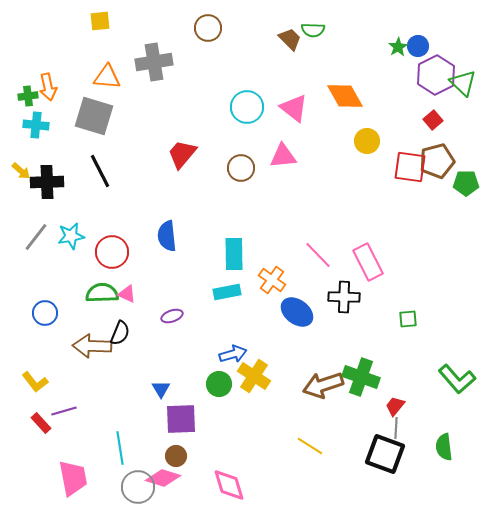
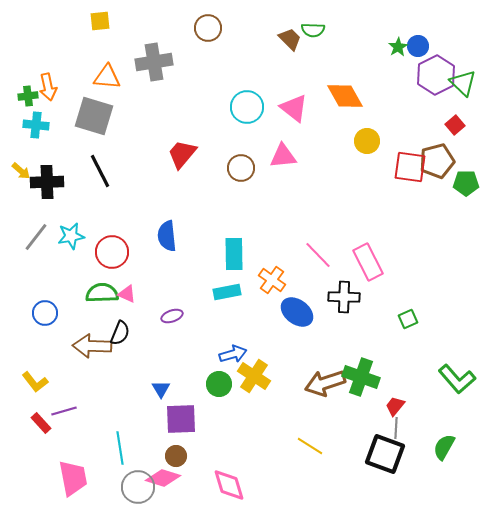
red square at (433, 120): moved 22 px right, 5 px down
green square at (408, 319): rotated 18 degrees counterclockwise
brown arrow at (323, 385): moved 2 px right, 2 px up
green semicircle at (444, 447): rotated 36 degrees clockwise
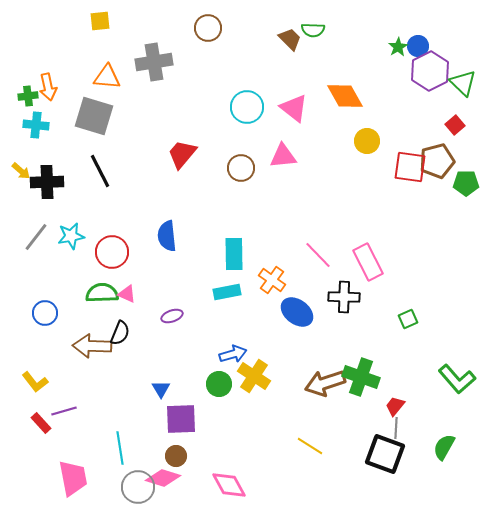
purple hexagon at (436, 75): moved 6 px left, 4 px up
pink diamond at (229, 485): rotated 12 degrees counterclockwise
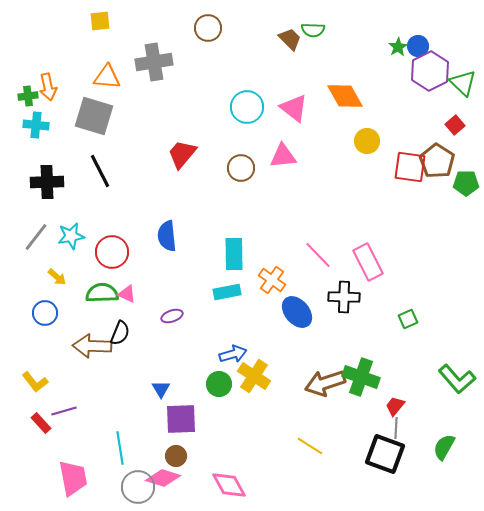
brown pentagon at (437, 161): rotated 24 degrees counterclockwise
yellow arrow at (21, 171): moved 36 px right, 106 px down
blue ellipse at (297, 312): rotated 12 degrees clockwise
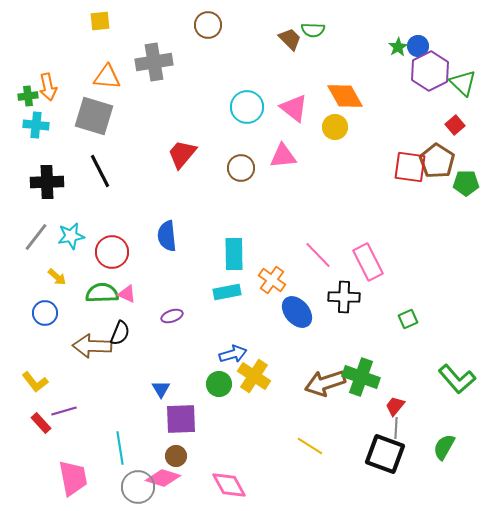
brown circle at (208, 28): moved 3 px up
yellow circle at (367, 141): moved 32 px left, 14 px up
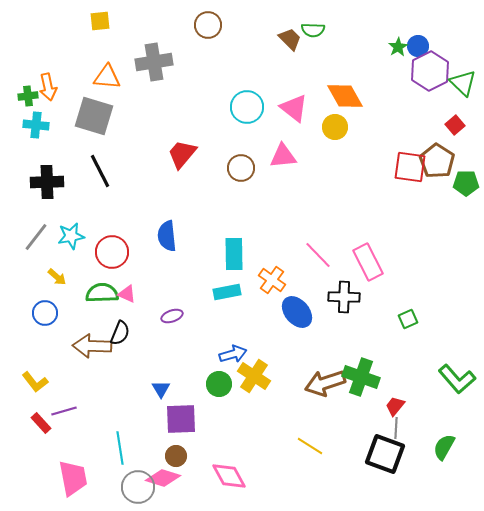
pink diamond at (229, 485): moved 9 px up
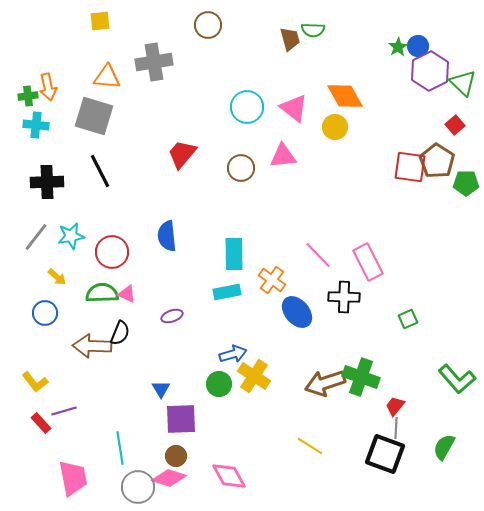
brown trapezoid at (290, 39): rotated 30 degrees clockwise
pink diamond at (163, 478): moved 6 px right
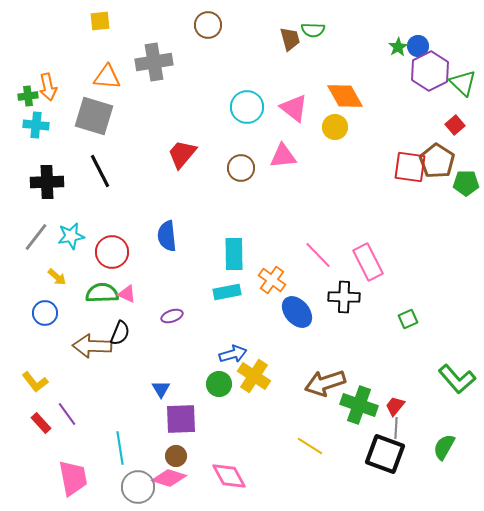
green cross at (361, 377): moved 2 px left, 28 px down
purple line at (64, 411): moved 3 px right, 3 px down; rotated 70 degrees clockwise
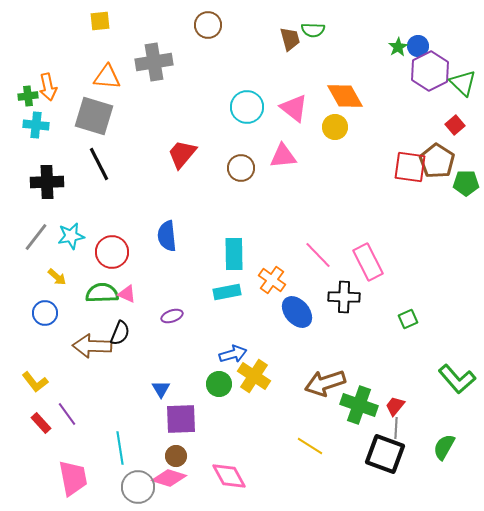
black line at (100, 171): moved 1 px left, 7 px up
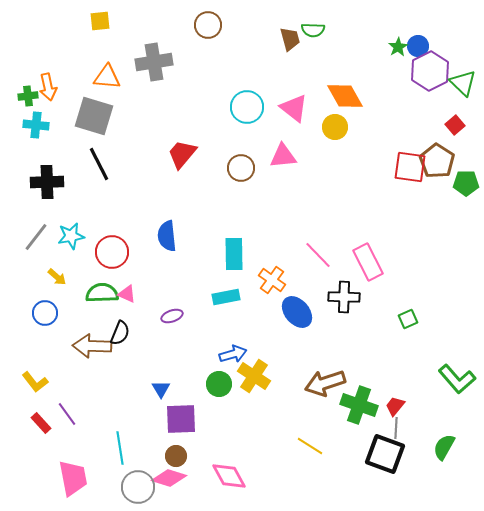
cyan rectangle at (227, 292): moved 1 px left, 5 px down
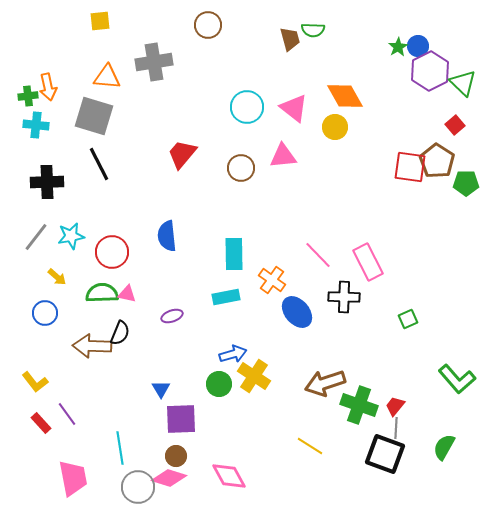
pink triangle at (127, 294): rotated 12 degrees counterclockwise
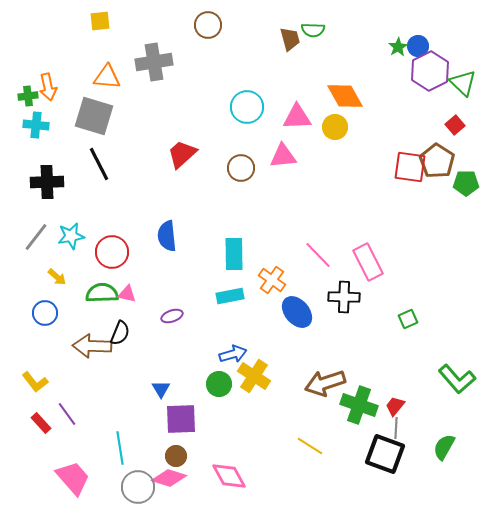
pink triangle at (294, 108): moved 3 px right, 9 px down; rotated 40 degrees counterclockwise
red trapezoid at (182, 154): rotated 8 degrees clockwise
cyan rectangle at (226, 297): moved 4 px right, 1 px up
pink trapezoid at (73, 478): rotated 30 degrees counterclockwise
